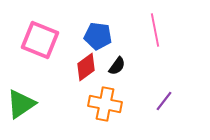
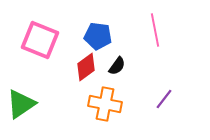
purple line: moved 2 px up
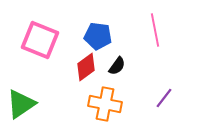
purple line: moved 1 px up
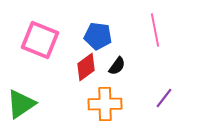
orange cross: rotated 12 degrees counterclockwise
